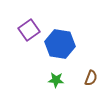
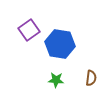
brown semicircle: rotated 14 degrees counterclockwise
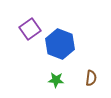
purple square: moved 1 px right, 1 px up
blue hexagon: rotated 12 degrees clockwise
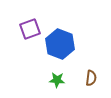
purple square: rotated 15 degrees clockwise
green star: moved 1 px right
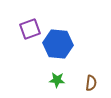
blue hexagon: moved 2 px left; rotated 16 degrees counterclockwise
brown semicircle: moved 5 px down
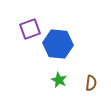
green star: moved 2 px right; rotated 21 degrees clockwise
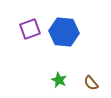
blue hexagon: moved 6 px right, 12 px up
brown semicircle: rotated 133 degrees clockwise
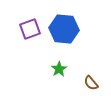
blue hexagon: moved 3 px up
green star: moved 11 px up; rotated 14 degrees clockwise
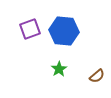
blue hexagon: moved 2 px down
brown semicircle: moved 6 px right, 7 px up; rotated 91 degrees counterclockwise
